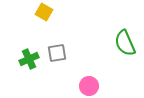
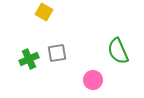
green semicircle: moved 7 px left, 8 px down
pink circle: moved 4 px right, 6 px up
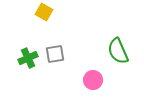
gray square: moved 2 px left, 1 px down
green cross: moved 1 px left, 1 px up
